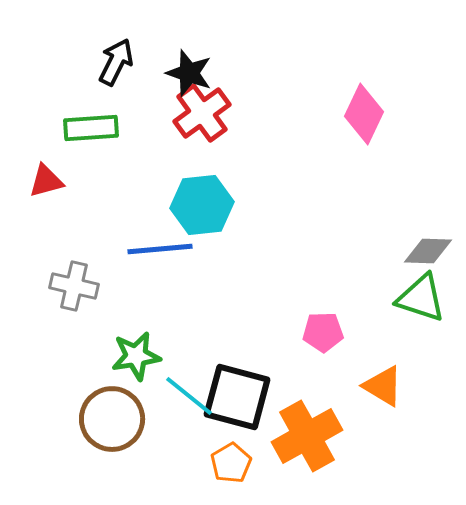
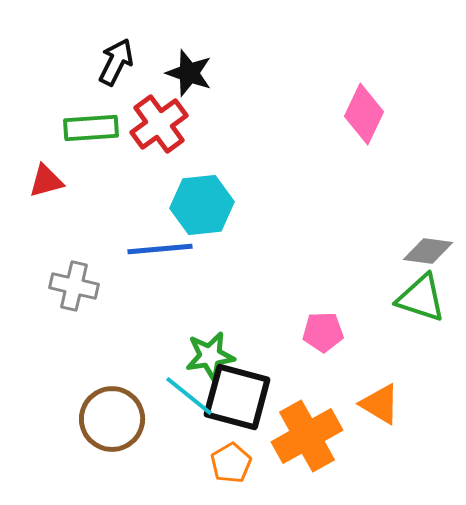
red cross: moved 43 px left, 11 px down
gray diamond: rotated 6 degrees clockwise
green star: moved 74 px right
orange triangle: moved 3 px left, 18 px down
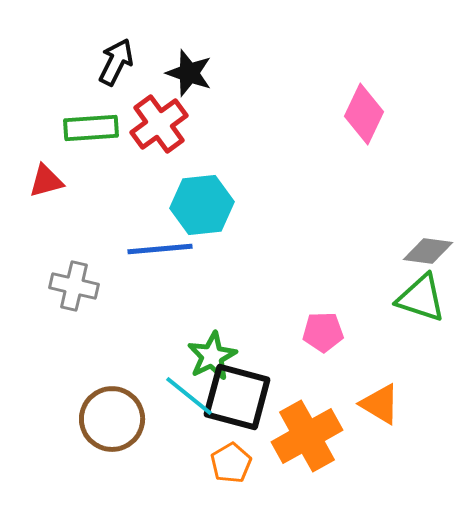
green star: moved 2 px right; rotated 18 degrees counterclockwise
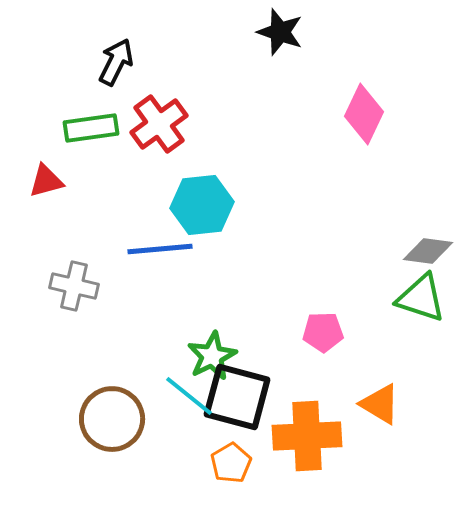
black star: moved 91 px right, 41 px up
green rectangle: rotated 4 degrees counterclockwise
orange cross: rotated 26 degrees clockwise
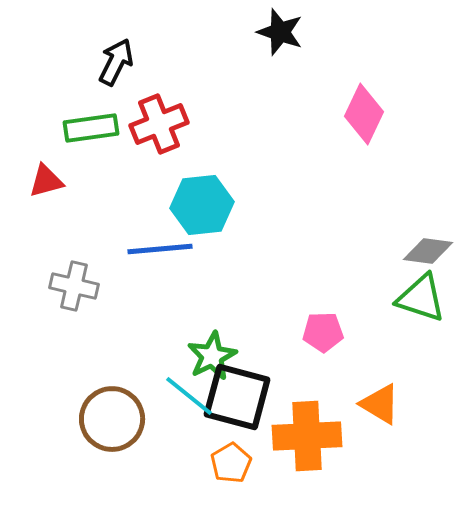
red cross: rotated 14 degrees clockwise
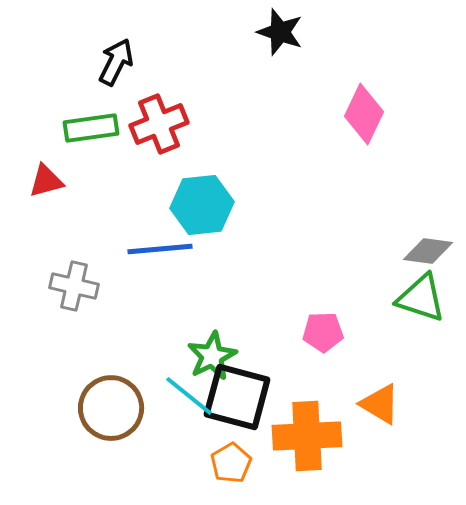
brown circle: moved 1 px left, 11 px up
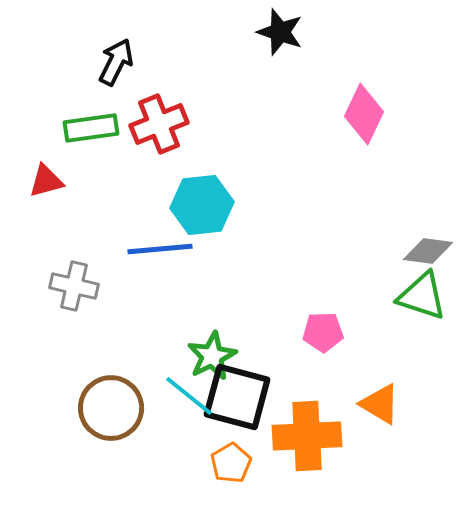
green triangle: moved 1 px right, 2 px up
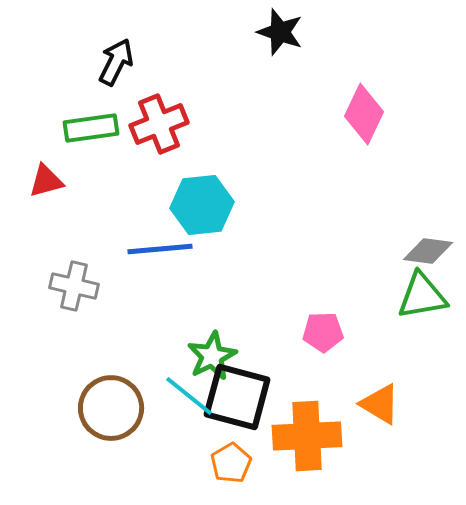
green triangle: rotated 28 degrees counterclockwise
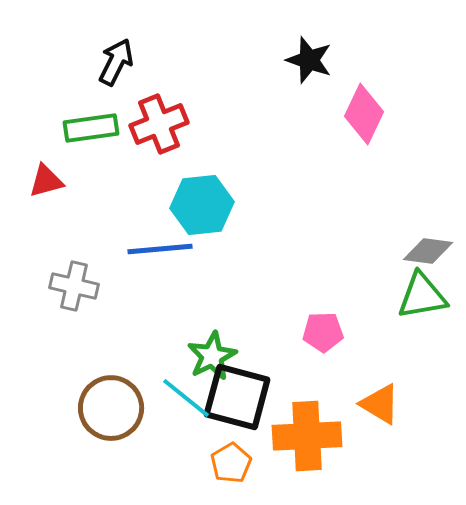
black star: moved 29 px right, 28 px down
cyan line: moved 3 px left, 2 px down
